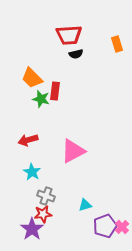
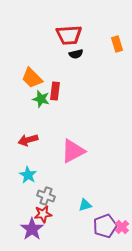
cyan star: moved 4 px left, 3 px down
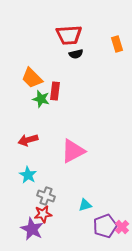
purple star: rotated 10 degrees counterclockwise
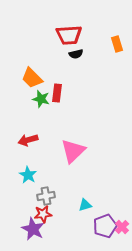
red rectangle: moved 2 px right, 2 px down
pink triangle: rotated 16 degrees counterclockwise
gray cross: rotated 30 degrees counterclockwise
purple star: moved 1 px right
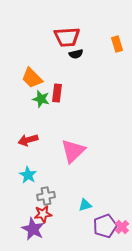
red trapezoid: moved 2 px left, 2 px down
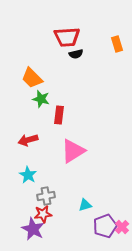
red rectangle: moved 2 px right, 22 px down
pink triangle: rotated 12 degrees clockwise
